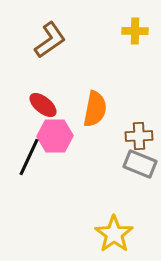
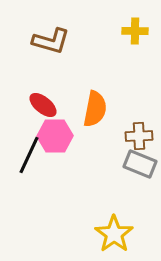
brown L-shape: moved 1 px right, 1 px down; rotated 51 degrees clockwise
black line: moved 2 px up
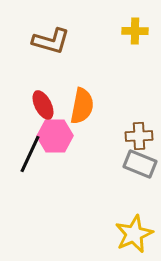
red ellipse: rotated 24 degrees clockwise
orange semicircle: moved 13 px left, 3 px up
black line: moved 1 px right, 1 px up
yellow star: moved 20 px right; rotated 12 degrees clockwise
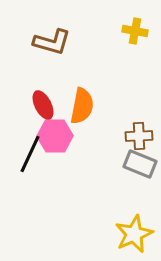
yellow cross: rotated 10 degrees clockwise
brown L-shape: moved 1 px right, 1 px down
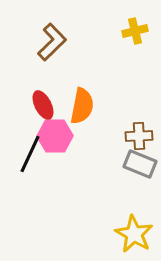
yellow cross: rotated 25 degrees counterclockwise
brown L-shape: rotated 60 degrees counterclockwise
yellow star: rotated 18 degrees counterclockwise
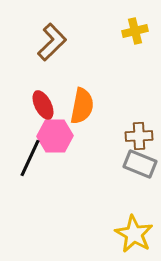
black line: moved 4 px down
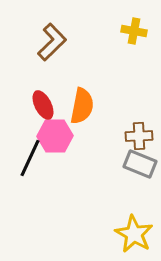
yellow cross: moved 1 px left; rotated 25 degrees clockwise
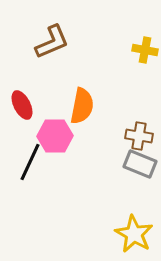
yellow cross: moved 11 px right, 19 px down
brown L-shape: rotated 21 degrees clockwise
red ellipse: moved 21 px left
brown cross: rotated 12 degrees clockwise
black line: moved 4 px down
